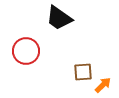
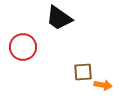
red circle: moved 3 px left, 4 px up
orange arrow: rotated 54 degrees clockwise
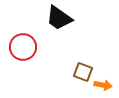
brown square: rotated 24 degrees clockwise
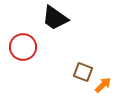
black trapezoid: moved 4 px left
orange arrow: rotated 54 degrees counterclockwise
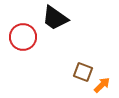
red circle: moved 10 px up
orange arrow: moved 1 px left
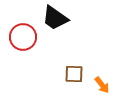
brown square: moved 9 px left, 2 px down; rotated 18 degrees counterclockwise
orange arrow: rotated 96 degrees clockwise
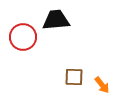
black trapezoid: moved 1 px right, 2 px down; rotated 140 degrees clockwise
brown square: moved 3 px down
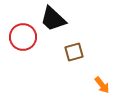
black trapezoid: moved 3 px left, 1 px up; rotated 132 degrees counterclockwise
brown square: moved 25 px up; rotated 18 degrees counterclockwise
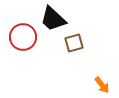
brown square: moved 9 px up
